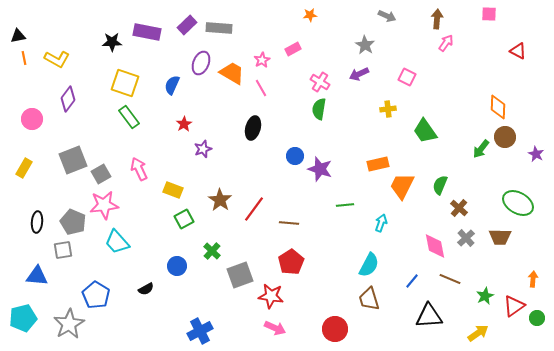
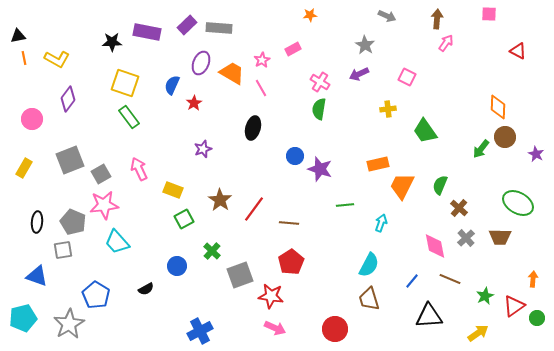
red star at (184, 124): moved 10 px right, 21 px up
gray square at (73, 160): moved 3 px left
blue triangle at (37, 276): rotated 15 degrees clockwise
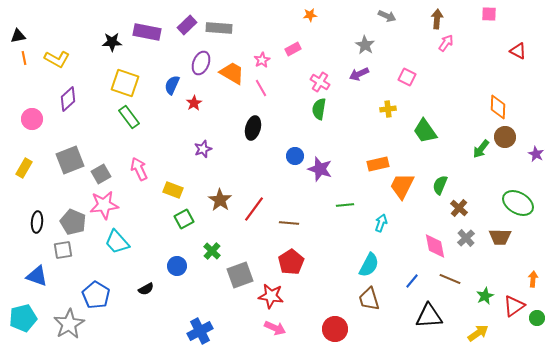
purple diamond at (68, 99): rotated 10 degrees clockwise
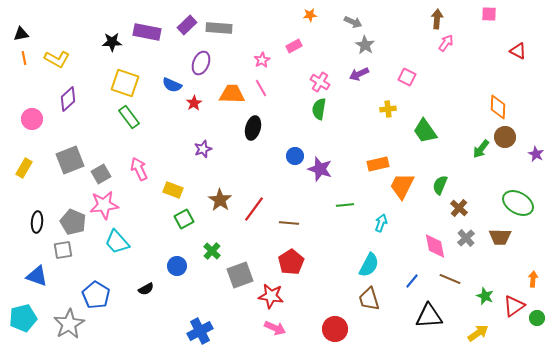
gray arrow at (387, 16): moved 34 px left, 6 px down
black triangle at (18, 36): moved 3 px right, 2 px up
pink rectangle at (293, 49): moved 1 px right, 3 px up
orange trapezoid at (232, 73): moved 21 px down; rotated 28 degrees counterclockwise
blue semicircle at (172, 85): rotated 90 degrees counterclockwise
green star at (485, 296): rotated 24 degrees counterclockwise
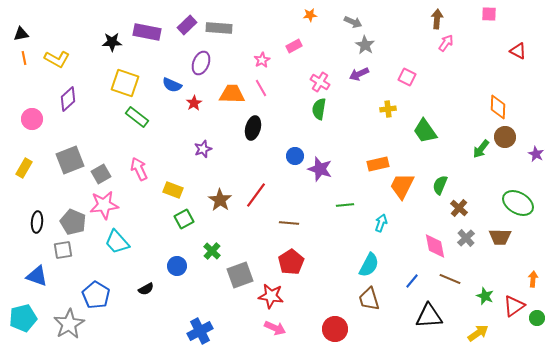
green rectangle at (129, 117): moved 8 px right; rotated 15 degrees counterclockwise
red line at (254, 209): moved 2 px right, 14 px up
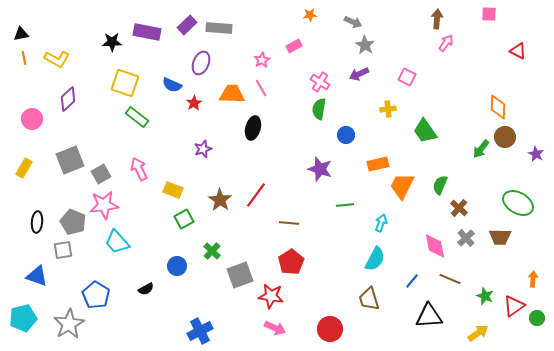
blue circle at (295, 156): moved 51 px right, 21 px up
cyan semicircle at (369, 265): moved 6 px right, 6 px up
red circle at (335, 329): moved 5 px left
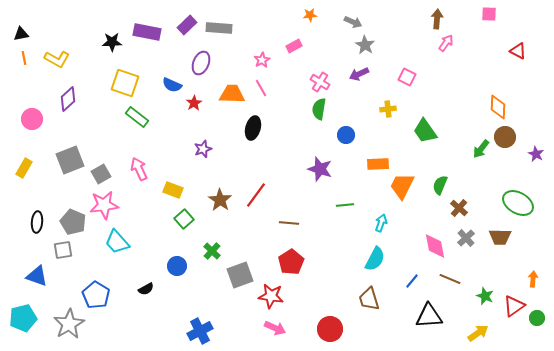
orange rectangle at (378, 164): rotated 10 degrees clockwise
green square at (184, 219): rotated 12 degrees counterclockwise
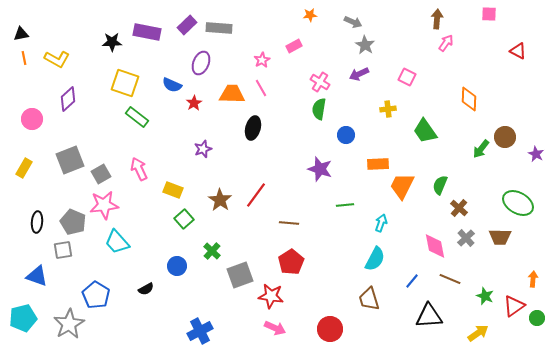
orange diamond at (498, 107): moved 29 px left, 8 px up
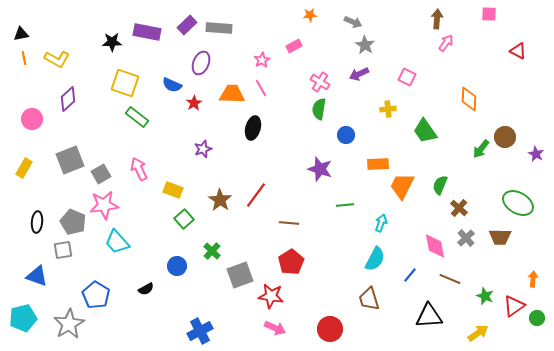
blue line at (412, 281): moved 2 px left, 6 px up
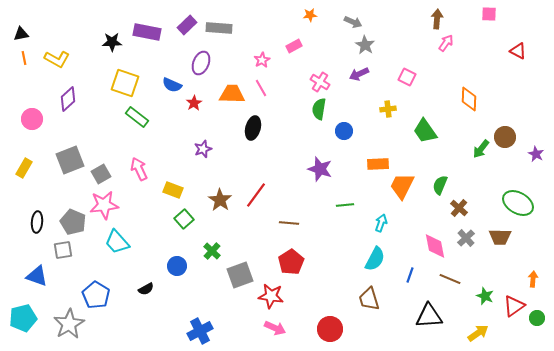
blue circle at (346, 135): moved 2 px left, 4 px up
blue line at (410, 275): rotated 21 degrees counterclockwise
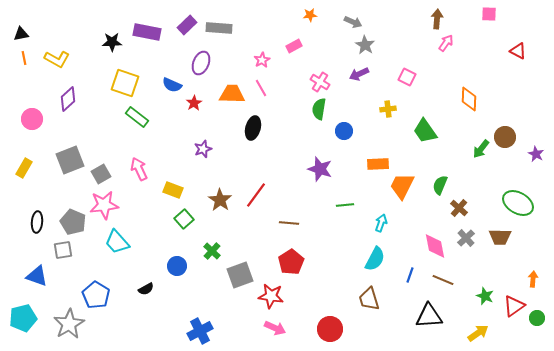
brown line at (450, 279): moved 7 px left, 1 px down
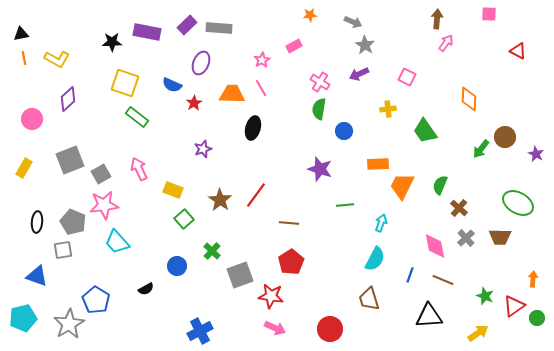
blue pentagon at (96, 295): moved 5 px down
